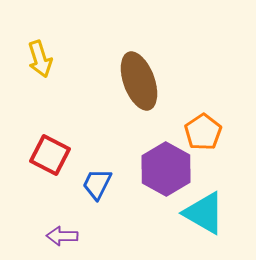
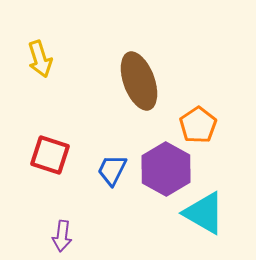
orange pentagon: moved 5 px left, 7 px up
red square: rotated 9 degrees counterclockwise
blue trapezoid: moved 15 px right, 14 px up
purple arrow: rotated 84 degrees counterclockwise
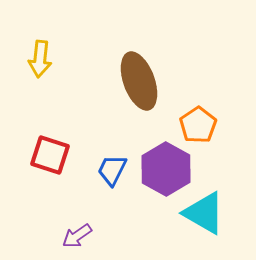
yellow arrow: rotated 24 degrees clockwise
purple arrow: moved 15 px right; rotated 48 degrees clockwise
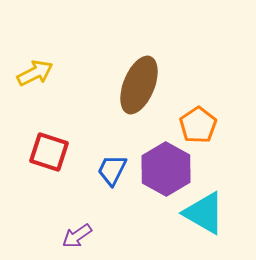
yellow arrow: moved 5 px left, 14 px down; rotated 123 degrees counterclockwise
brown ellipse: moved 4 px down; rotated 42 degrees clockwise
red square: moved 1 px left, 3 px up
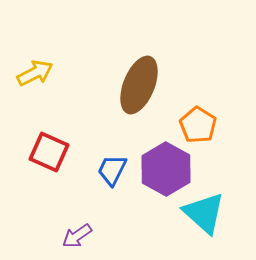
orange pentagon: rotated 6 degrees counterclockwise
red square: rotated 6 degrees clockwise
cyan triangle: rotated 12 degrees clockwise
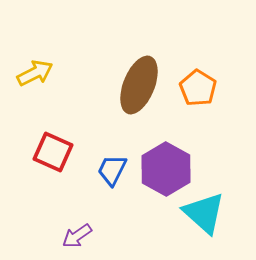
orange pentagon: moved 37 px up
red square: moved 4 px right
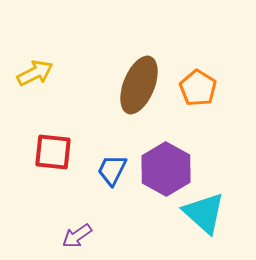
red square: rotated 18 degrees counterclockwise
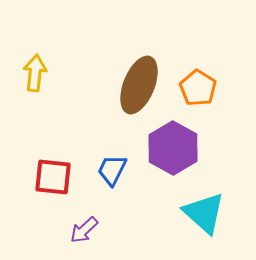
yellow arrow: rotated 57 degrees counterclockwise
red square: moved 25 px down
purple hexagon: moved 7 px right, 21 px up
purple arrow: moved 7 px right, 6 px up; rotated 8 degrees counterclockwise
